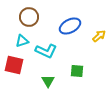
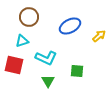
cyan L-shape: moved 7 px down
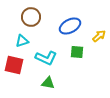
brown circle: moved 2 px right
green square: moved 19 px up
green triangle: moved 2 px down; rotated 48 degrees counterclockwise
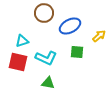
brown circle: moved 13 px right, 4 px up
red square: moved 4 px right, 3 px up
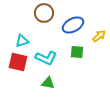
blue ellipse: moved 3 px right, 1 px up
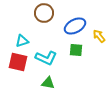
blue ellipse: moved 2 px right, 1 px down
yellow arrow: rotated 88 degrees counterclockwise
green square: moved 1 px left, 2 px up
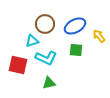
brown circle: moved 1 px right, 11 px down
cyan triangle: moved 10 px right
red square: moved 3 px down
green triangle: moved 1 px right; rotated 24 degrees counterclockwise
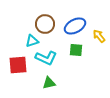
red square: rotated 18 degrees counterclockwise
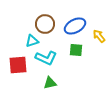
green triangle: moved 1 px right
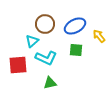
cyan triangle: rotated 24 degrees counterclockwise
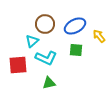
green triangle: moved 1 px left
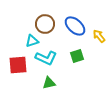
blue ellipse: rotated 70 degrees clockwise
cyan triangle: rotated 24 degrees clockwise
green square: moved 1 px right, 6 px down; rotated 24 degrees counterclockwise
